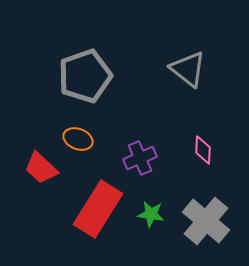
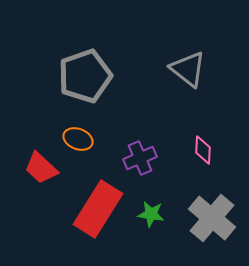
gray cross: moved 6 px right, 3 px up
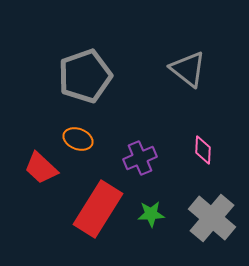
green star: rotated 12 degrees counterclockwise
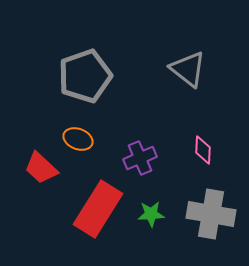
gray cross: moved 1 px left, 4 px up; rotated 30 degrees counterclockwise
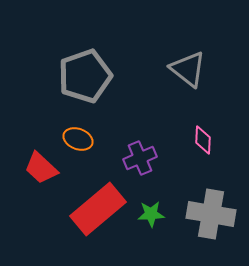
pink diamond: moved 10 px up
red rectangle: rotated 18 degrees clockwise
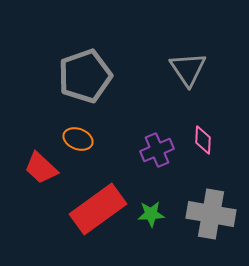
gray triangle: rotated 18 degrees clockwise
purple cross: moved 17 px right, 8 px up
red rectangle: rotated 4 degrees clockwise
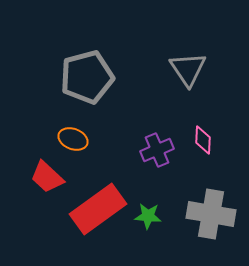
gray pentagon: moved 2 px right, 1 px down; rotated 4 degrees clockwise
orange ellipse: moved 5 px left
red trapezoid: moved 6 px right, 9 px down
green star: moved 3 px left, 2 px down; rotated 8 degrees clockwise
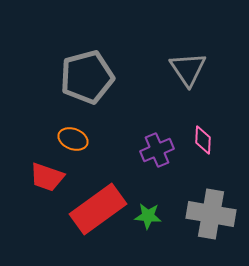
red trapezoid: rotated 24 degrees counterclockwise
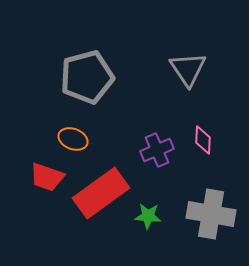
red rectangle: moved 3 px right, 16 px up
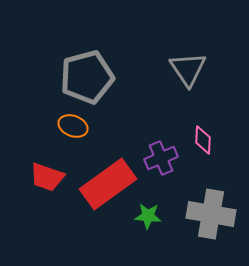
orange ellipse: moved 13 px up
purple cross: moved 4 px right, 8 px down
red rectangle: moved 7 px right, 9 px up
